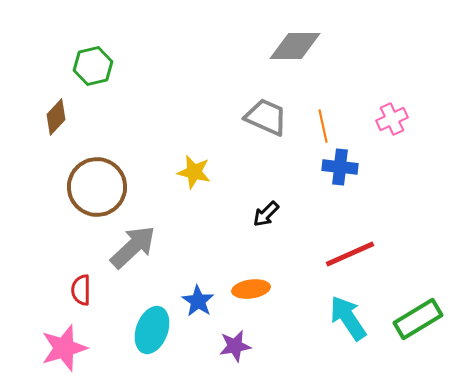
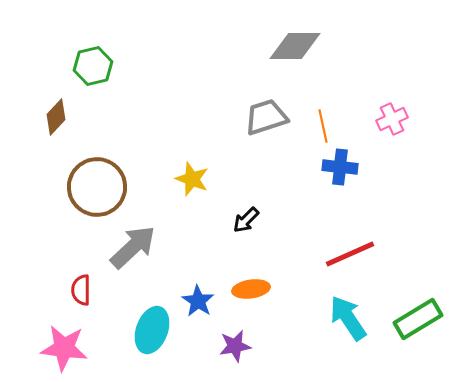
gray trapezoid: rotated 42 degrees counterclockwise
yellow star: moved 2 px left, 7 px down; rotated 8 degrees clockwise
black arrow: moved 20 px left, 6 px down
pink star: rotated 24 degrees clockwise
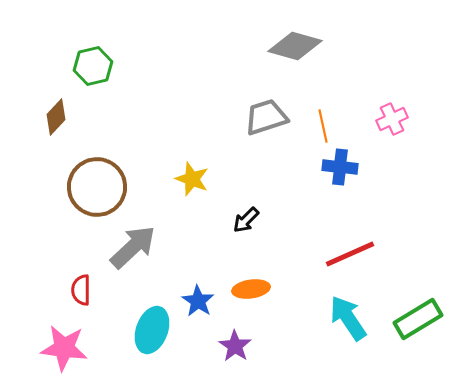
gray diamond: rotated 16 degrees clockwise
purple star: rotated 28 degrees counterclockwise
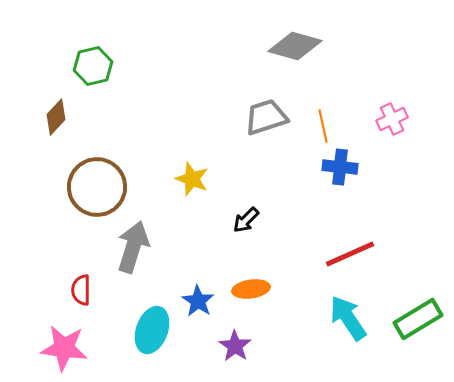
gray arrow: rotated 30 degrees counterclockwise
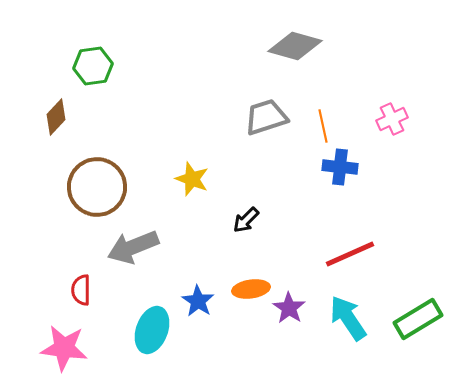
green hexagon: rotated 6 degrees clockwise
gray arrow: rotated 129 degrees counterclockwise
purple star: moved 54 px right, 38 px up
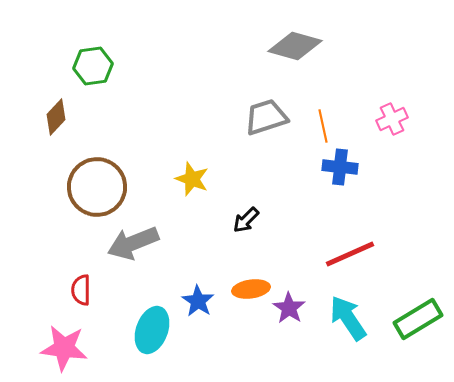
gray arrow: moved 4 px up
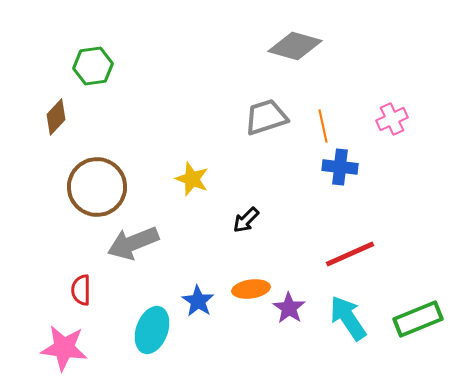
green rectangle: rotated 9 degrees clockwise
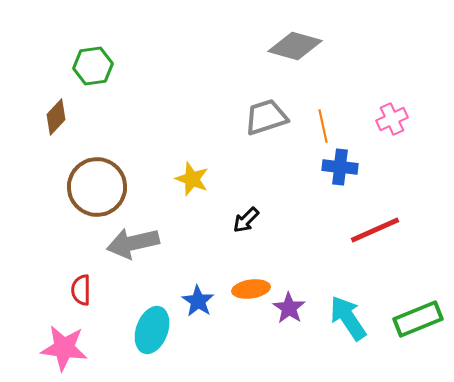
gray arrow: rotated 9 degrees clockwise
red line: moved 25 px right, 24 px up
